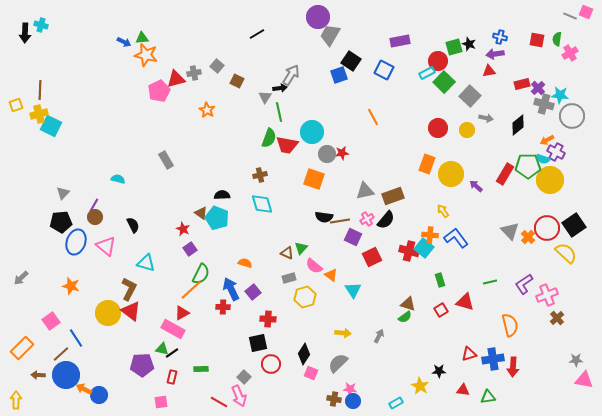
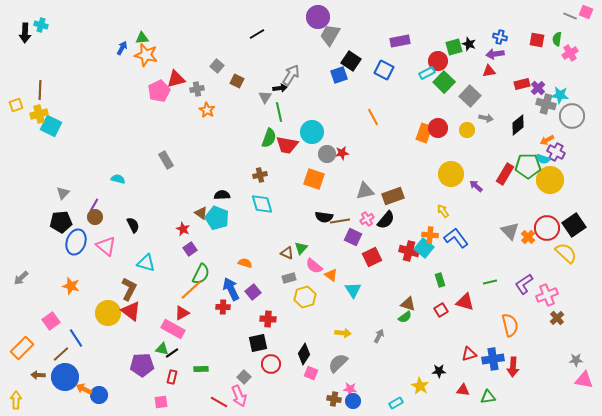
blue arrow at (124, 42): moved 2 px left, 6 px down; rotated 88 degrees counterclockwise
gray cross at (194, 73): moved 3 px right, 16 px down
gray cross at (544, 104): moved 2 px right
orange rectangle at (427, 164): moved 3 px left, 31 px up
blue circle at (66, 375): moved 1 px left, 2 px down
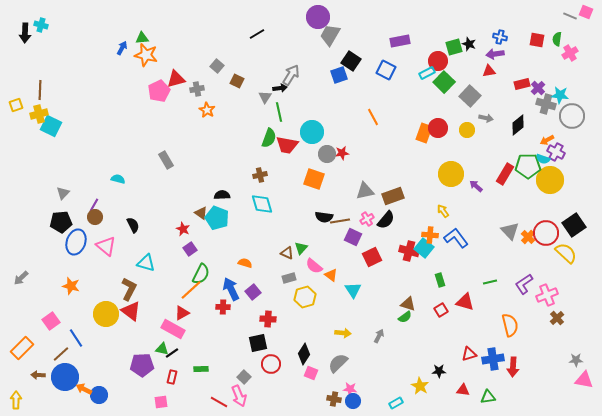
blue square at (384, 70): moved 2 px right
red circle at (547, 228): moved 1 px left, 5 px down
yellow circle at (108, 313): moved 2 px left, 1 px down
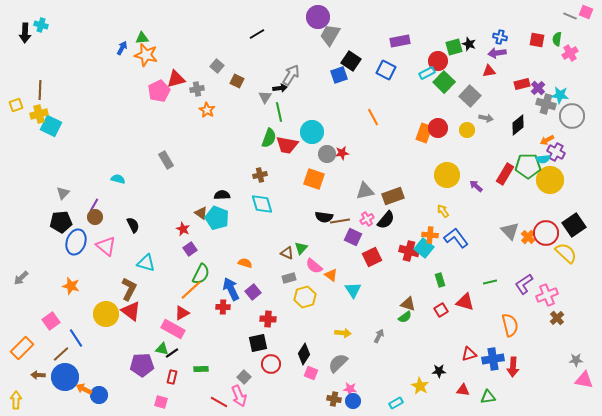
purple arrow at (495, 54): moved 2 px right, 1 px up
cyan semicircle at (543, 159): rotated 24 degrees counterclockwise
yellow circle at (451, 174): moved 4 px left, 1 px down
pink square at (161, 402): rotated 24 degrees clockwise
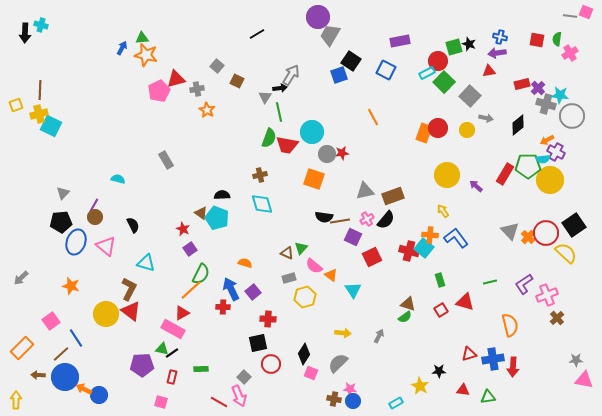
gray line at (570, 16): rotated 16 degrees counterclockwise
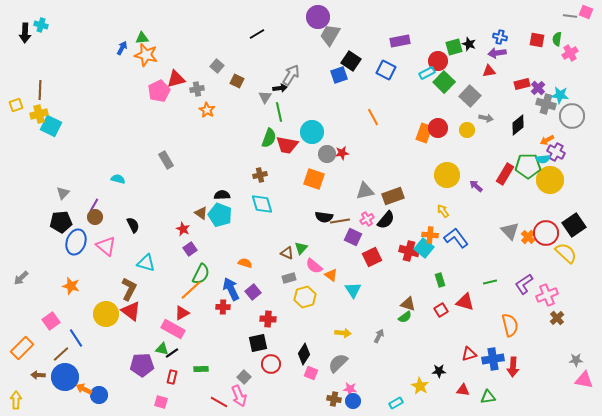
cyan pentagon at (217, 218): moved 3 px right, 3 px up
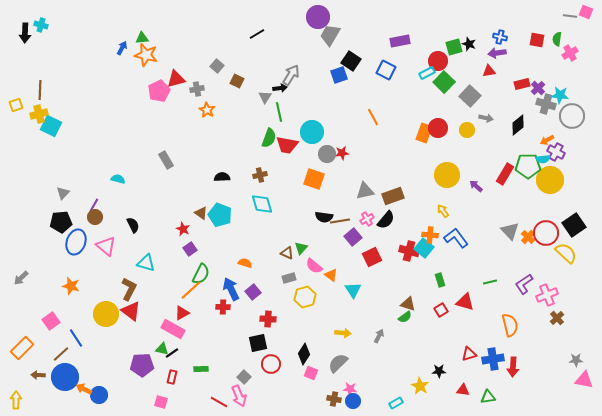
black semicircle at (222, 195): moved 18 px up
purple square at (353, 237): rotated 24 degrees clockwise
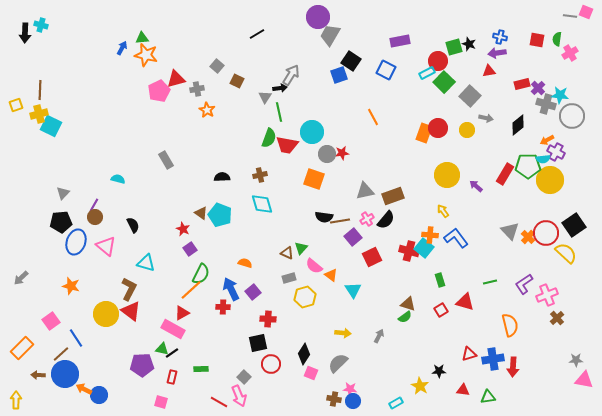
blue circle at (65, 377): moved 3 px up
